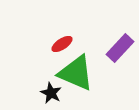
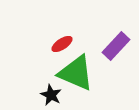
purple rectangle: moved 4 px left, 2 px up
black star: moved 2 px down
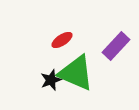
red ellipse: moved 4 px up
black star: moved 15 px up; rotated 25 degrees clockwise
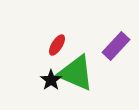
red ellipse: moved 5 px left, 5 px down; rotated 25 degrees counterclockwise
black star: rotated 15 degrees counterclockwise
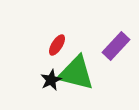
green triangle: rotated 9 degrees counterclockwise
black star: rotated 10 degrees clockwise
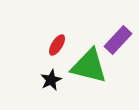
purple rectangle: moved 2 px right, 6 px up
green triangle: moved 13 px right, 7 px up
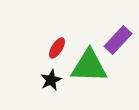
red ellipse: moved 3 px down
green triangle: rotated 12 degrees counterclockwise
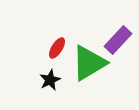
green triangle: moved 3 px up; rotated 33 degrees counterclockwise
black star: moved 1 px left
